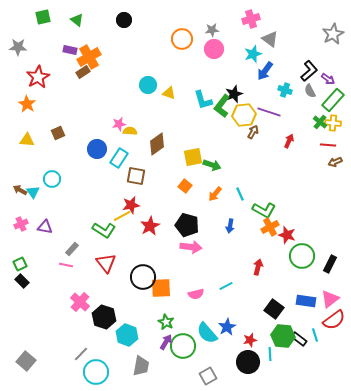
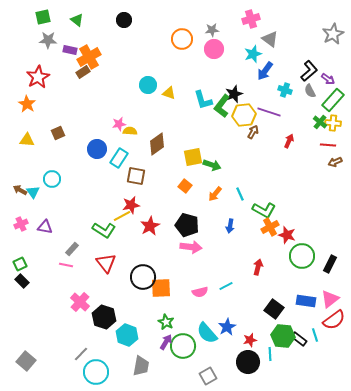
gray star at (18, 47): moved 30 px right, 7 px up
pink semicircle at (196, 294): moved 4 px right, 2 px up
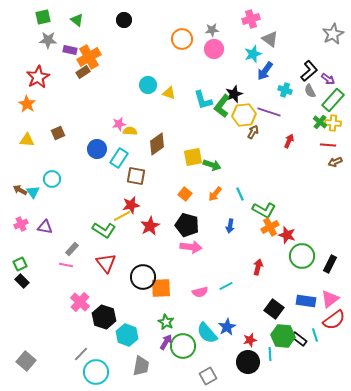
orange square at (185, 186): moved 8 px down
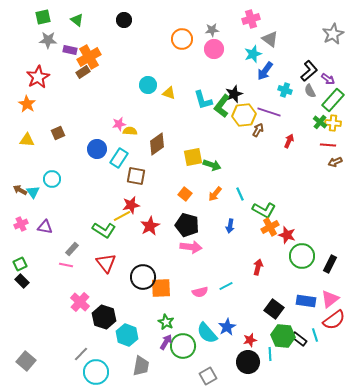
brown arrow at (253, 132): moved 5 px right, 2 px up
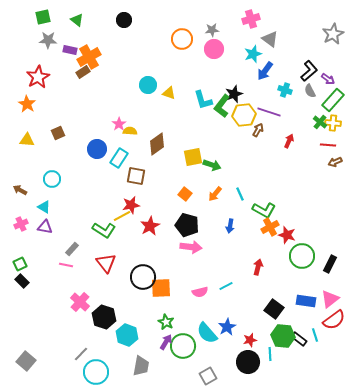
pink star at (119, 124): rotated 24 degrees counterclockwise
cyan triangle at (33, 192): moved 11 px right, 15 px down; rotated 24 degrees counterclockwise
